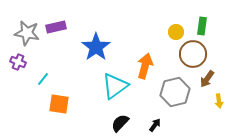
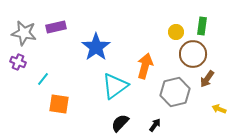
gray star: moved 3 px left
yellow arrow: moved 8 px down; rotated 120 degrees clockwise
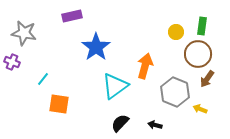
purple rectangle: moved 16 px right, 11 px up
brown circle: moved 5 px right
purple cross: moved 6 px left
gray hexagon: rotated 24 degrees counterclockwise
yellow arrow: moved 19 px left
black arrow: rotated 112 degrees counterclockwise
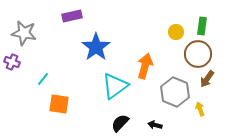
yellow arrow: rotated 48 degrees clockwise
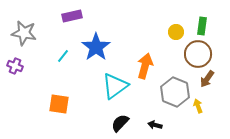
purple cross: moved 3 px right, 4 px down
cyan line: moved 20 px right, 23 px up
yellow arrow: moved 2 px left, 3 px up
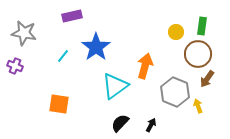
black arrow: moved 4 px left; rotated 104 degrees clockwise
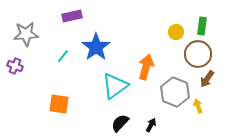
gray star: moved 2 px right, 1 px down; rotated 15 degrees counterclockwise
orange arrow: moved 1 px right, 1 px down
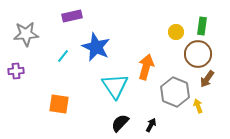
blue star: rotated 12 degrees counterclockwise
purple cross: moved 1 px right, 5 px down; rotated 28 degrees counterclockwise
cyan triangle: rotated 28 degrees counterclockwise
